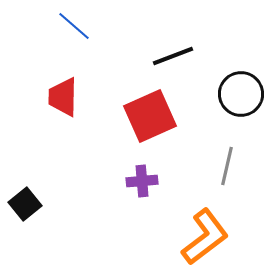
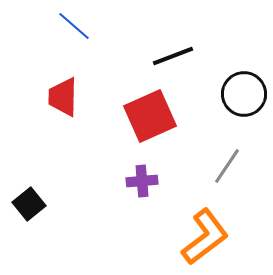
black circle: moved 3 px right
gray line: rotated 21 degrees clockwise
black square: moved 4 px right
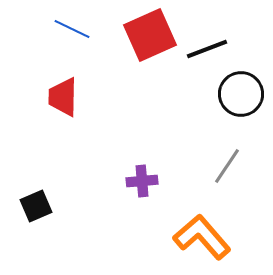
blue line: moved 2 px left, 3 px down; rotated 15 degrees counterclockwise
black line: moved 34 px right, 7 px up
black circle: moved 3 px left
red square: moved 81 px up
black square: moved 7 px right, 2 px down; rotated 16 degrees clockwise
orange L-shape: moved 3 px left; rotated 94 degrees counterclockwise
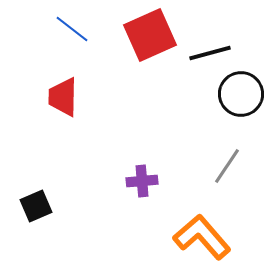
blue line: rotated 12 degrees clockwise
black line: moved 3 px right, 4 px down; rotated 6 degrees clockwise
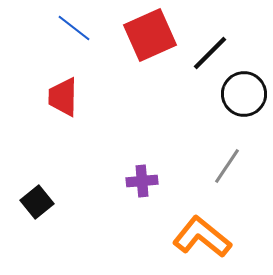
blue line: moved 2 px right, 1 px up
black line: rotated 30 degrees counterclockwise
black circle: moved 3 px right
black square: moved 1 px right, 4 px up; rotated 16 degrees counterclockwise
orange L-shape: rotated 10 degrees counterclockwise
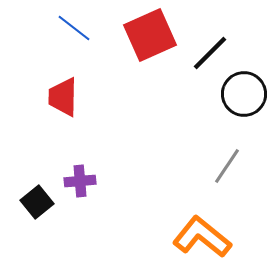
purple cross: moved 62 px left
